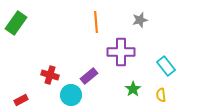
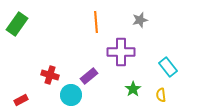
green rectangle: moved 1 px right, 1 px down
cyan rectangle: moved 2 px right, 1 px down
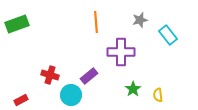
green rectangle: rotated 35 degrees clockwise
cyan rectangle: moved 32 px up
yellow semicircle: moved 3 px left
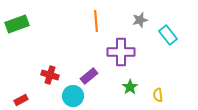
orange line: moved 1 px up
green star: moved 3 px left, 2 px up
cyan circle: moved 2 px right, 1 px down
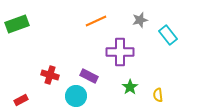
orange line: rotated 70 degrees clockwise
purple cross: moved 1 px left
purple rectangle: rotated 66 degrees clockwise
cyan circle: moved 3 px right
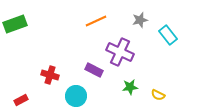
green rectangle: moved 2 px left
purple cross: rotated 24 degrees clockwise
purple rectangle: moved 5 px right, 6 px up
green star: rotated 28 degrees clockwise
yellow semicircle: rotated 56 degrees counterclockwise
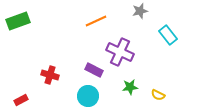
gray star: moved 9 px up
green rectangle: moved 3 px right, 3 px up
cyan circle: moved 12 px right
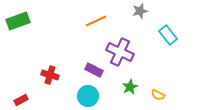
green star: rotated 21 degrees counterclockwise
